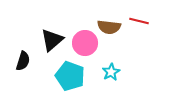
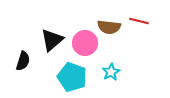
cyan pentagon: moved 2 px right, 1 px down
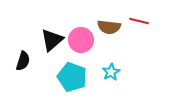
pink circle: moved 4 px left, 3 px up
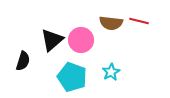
brown semicircle: moved 2 px right, 4 px up
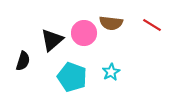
red line: moved 13 px right, 4 px down; rotated 18 degrees clockwise
pink circle: moved 3 px right, 7 px up
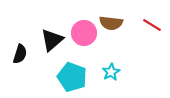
black semicircle: moved 3 px left, 7 px up
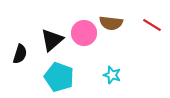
cyan star: moved 1 px right, 3 px down; rotated 24 degrees counterclockwise
cyan pentagon: moved 13 px left
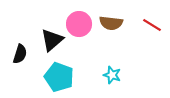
pink circle: moved 5 px left, 9 px up
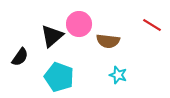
brown semicircle: moved 3 px left, 18 px down
black triangle: moved 4 px up
black semicircle: moved 3 px down; rotated 18 degrees clockwise
cyan star: moved 6 px right
